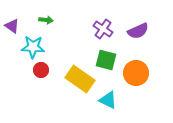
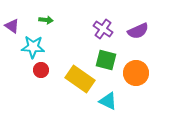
cyan triangle: moved 1 px down
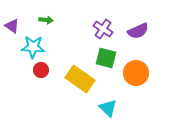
green square: moved 2 px up
cyan triangle: moved 7 px down; rotated 18 degrees clockwise
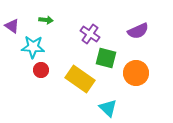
purple cross: moved 13 px left, 5 px down
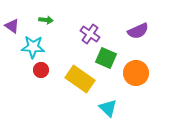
green square: rotated 10 degrees clockwise
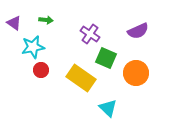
purple triangle: moved 2 px right, 3 px up
cyan star: rotated 15 degrees counterclockwise
yellow rectangle: moved 1 px right, 1 px up
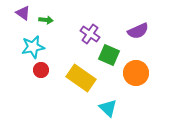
purple triangle: moved 9 px right, 10 px up
green square: moved 3 px right, 3 px up
